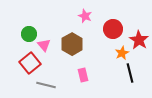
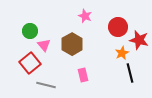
red circle: moved 5 px right, 2 px up
green circle: moved 1 px right, 3 px up
red star: rotated 18 degrees counterclockwise
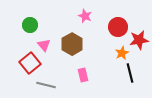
green circle: moved 6 px up
red star: rotated 24 degrees counterclockwise
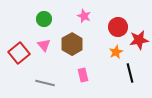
pink star: moved 1 px left
green circle: moved 14 px right, 6 px up
orange star: moved 6 px left, 1 px up
red square: moved 11 px left, 10 px up
gray line: moved 1 px left, 2 px up
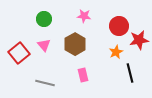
pink star: rotated 16 degrees counterclockwise
red circle: moved 1 px right, 1 px up
brown hexagon: moved 3 px right
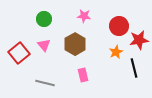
black line: moved 4 px right, 5 px up
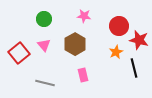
red star: rotated 24 degrees clockwise
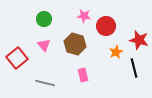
red circle: moved 13 px left
brown hexagon: rotated 15 degrees counterclockwise
red square: moved 2 px left, 5 px down
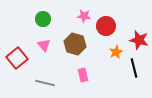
green circle: moved 1 px left
